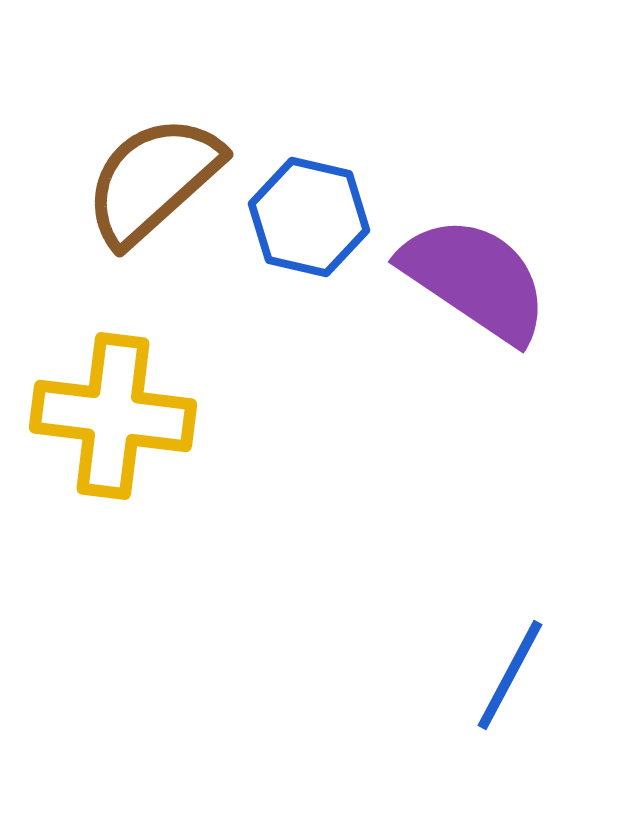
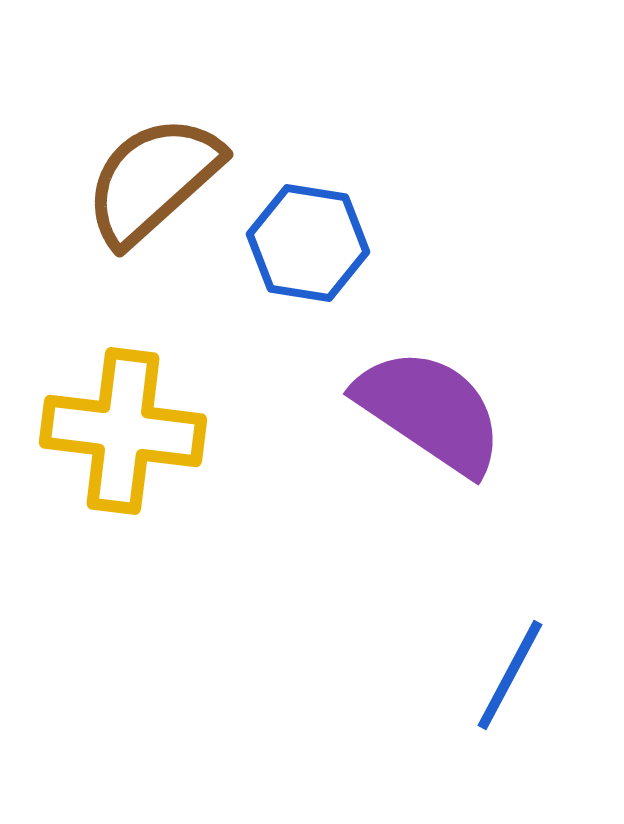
blue hexagon: moved 1 px left, 26 px down; rotated 4 degrees counterclockwise
purple semicircle: moved 45 px left, 132 px down
yellow cross: moved 10 px right, 15 px down
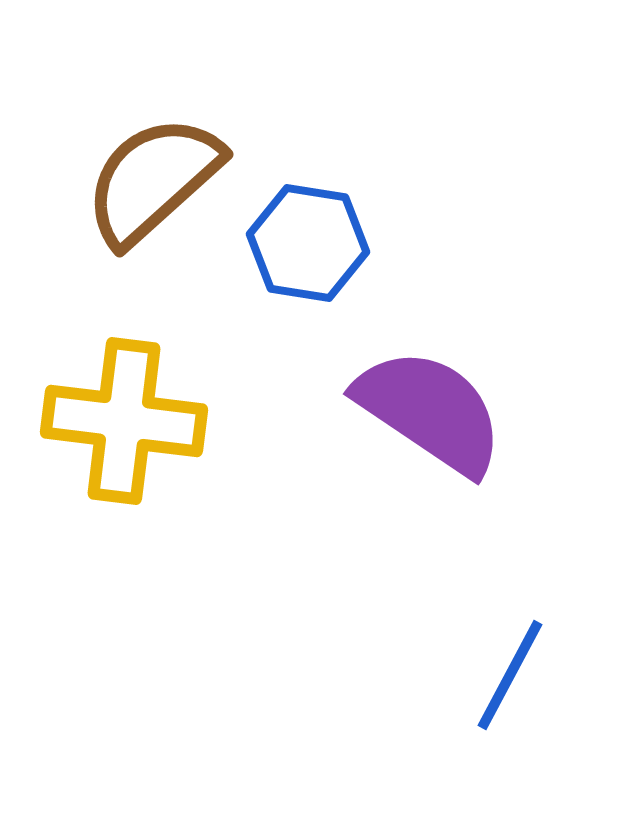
yellow cross: moved 1 px right, 10 px up
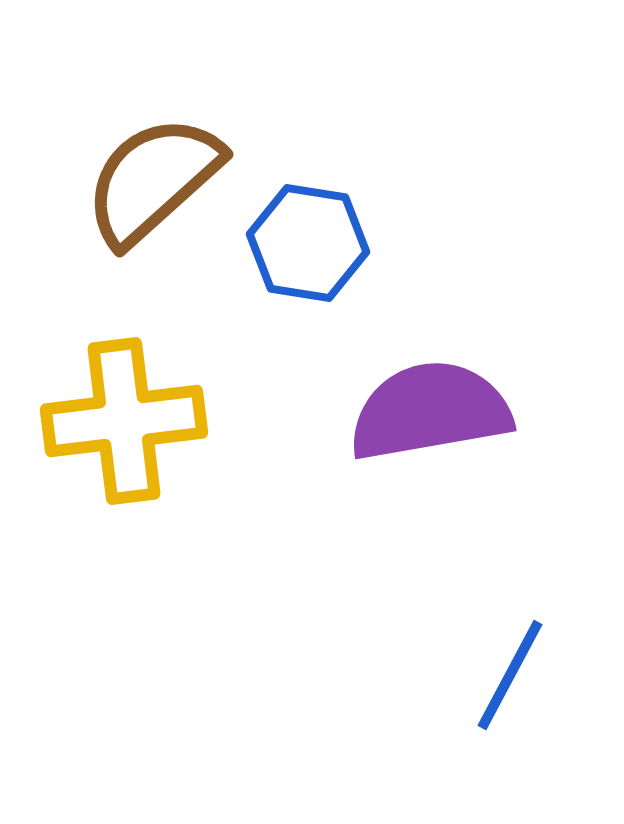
purple semicircle: rotated 44 degrees counterclockwise
yellow cross: rotated 14 degrees counterclockwise
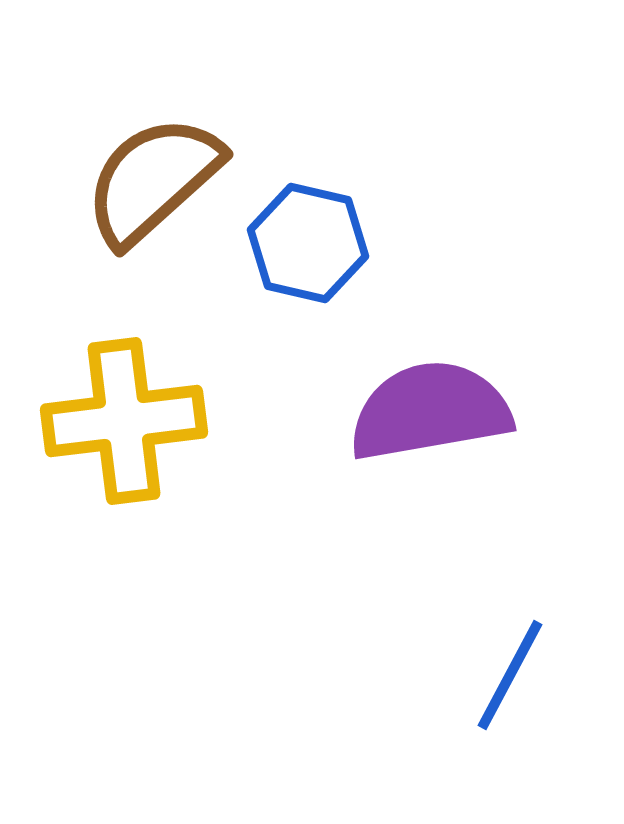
blue hexagon: rotated 4 degrees clockwise
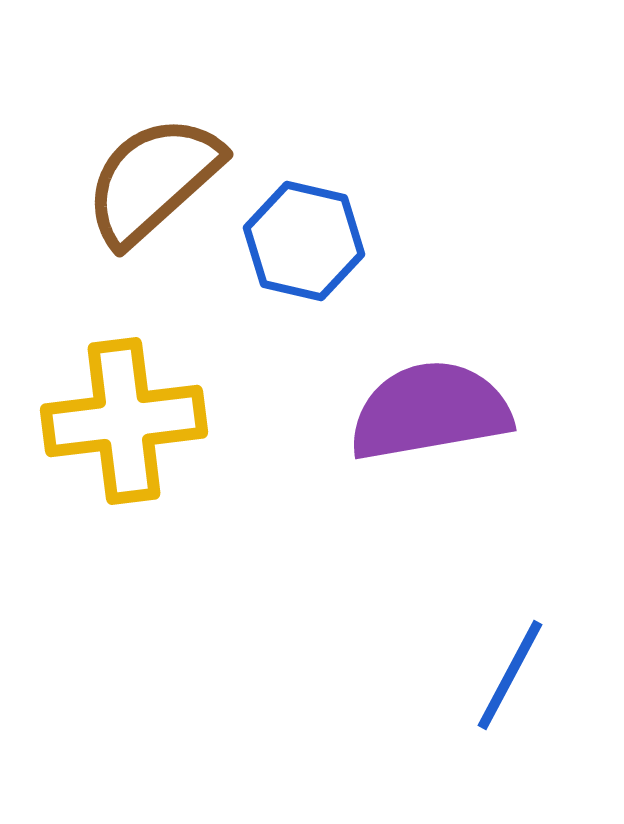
blue hexagon: moved 4 px left, 2 px up
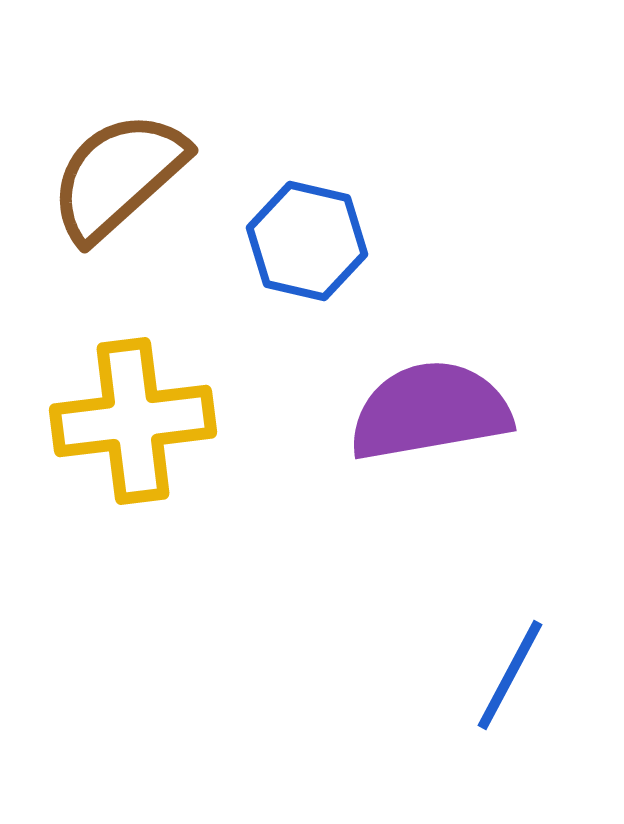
brown semicircle: moved 35 px left, 4 px up
blue hexagon: moved 3 px right
yellow cross: moved 9 px right
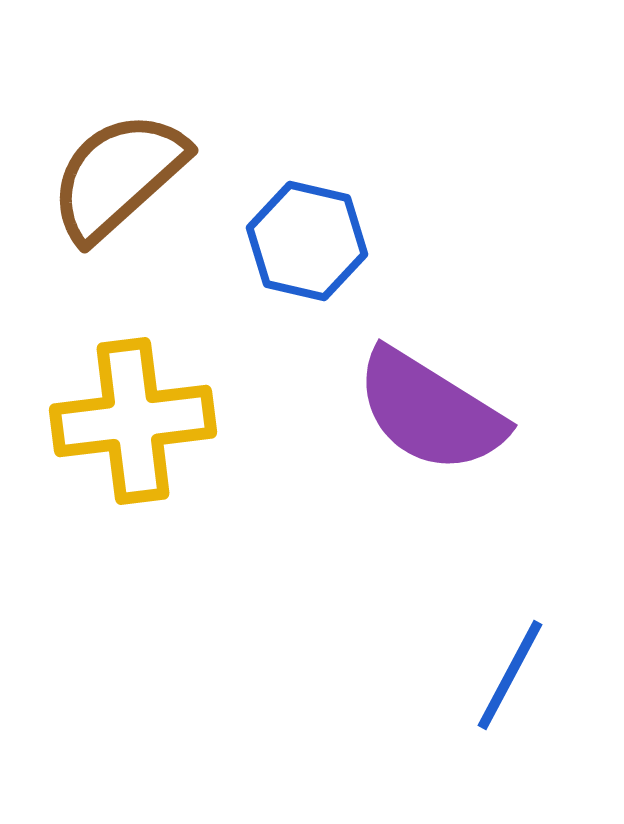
purple semicircle: rotated 138 degrees counterclockwise
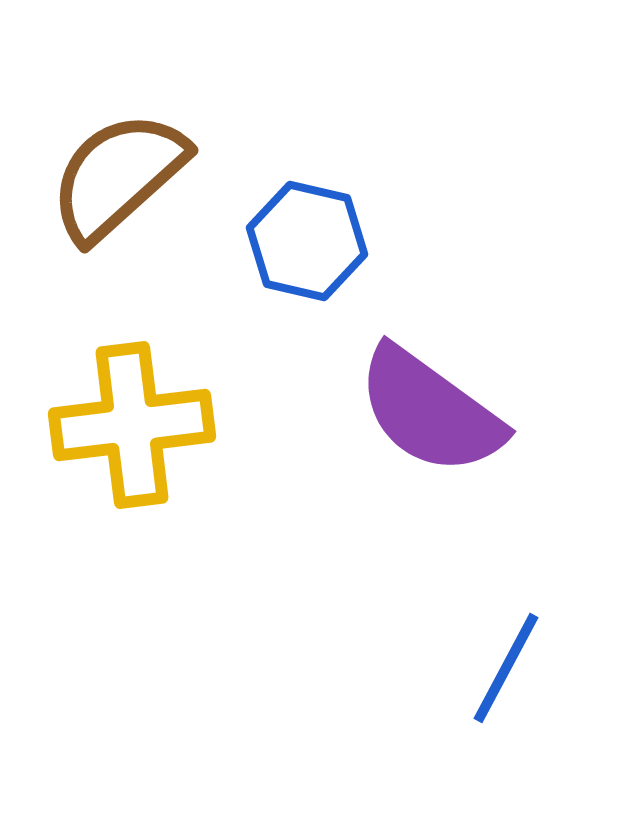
purple semicircle: rotated 4 degrees clockwise
yellow cross: moved 1 px left, 4 px down
blue line: moved 4 px left, 7 px up
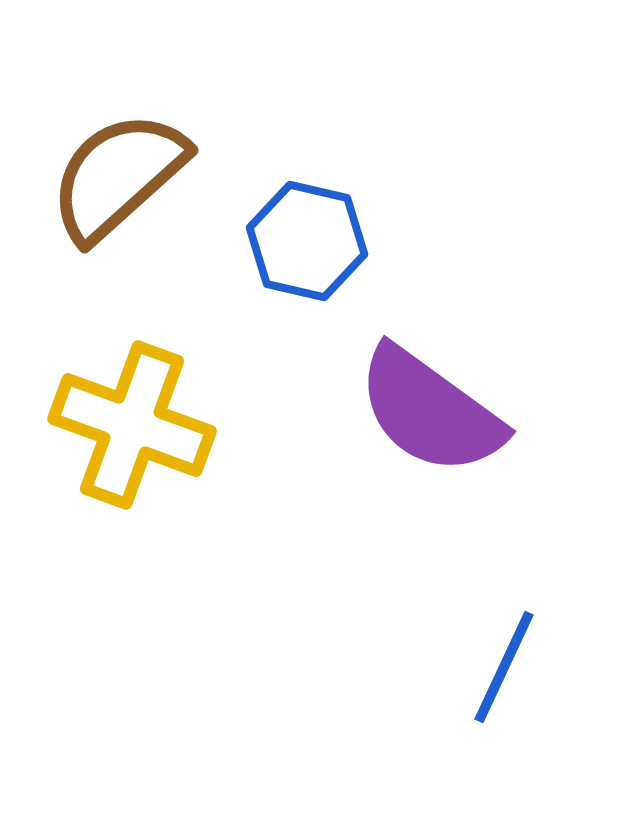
yellow cross: rotated 27 degrees clockwise
blue line: moved 2 px left, 1 px up; rotated 3 degrees counterclockwise
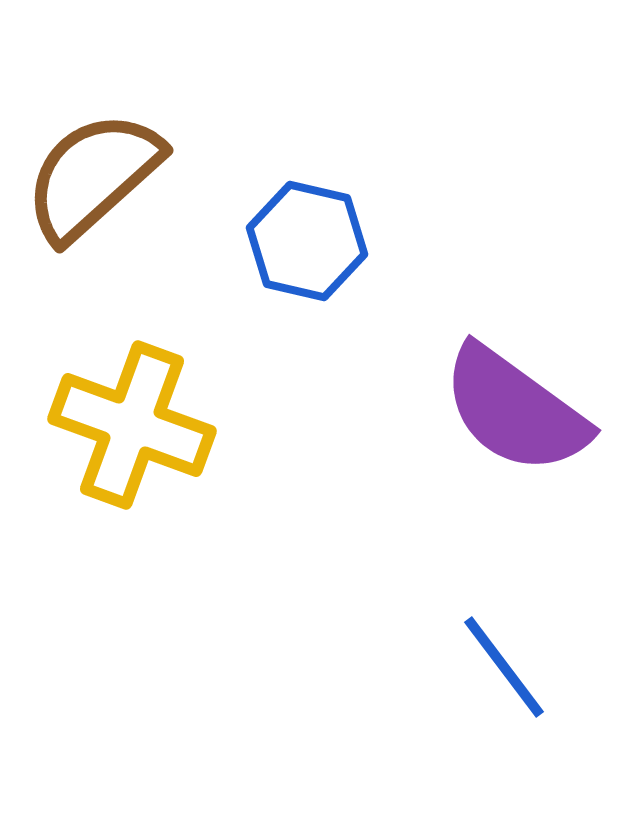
brown semicircle: moved 25 px left
purple semicircle: moved 85 px right, 1 px up
blue line: rotated 62 degrees counterclockwise
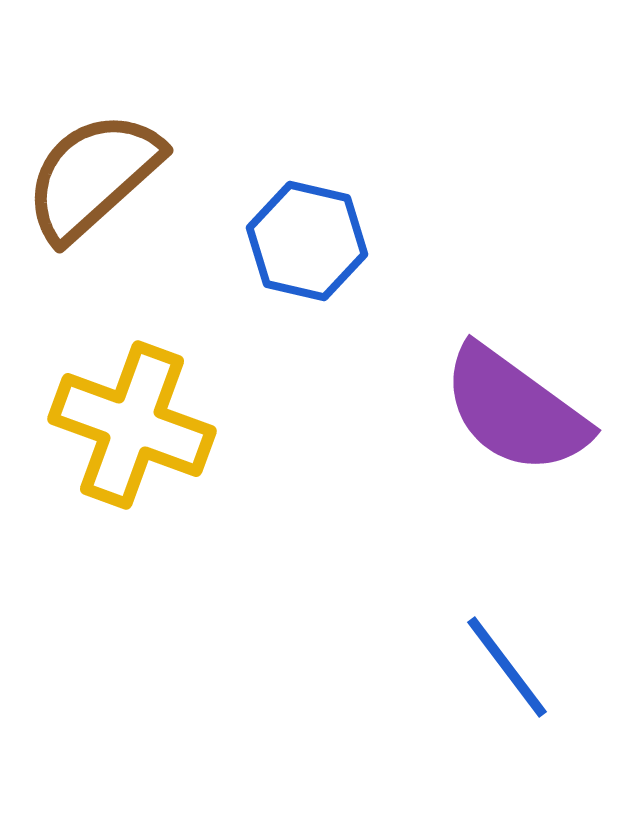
blue line: moved 3 px right
